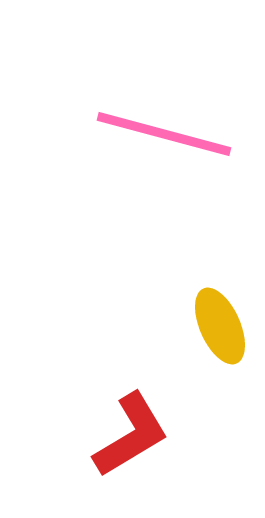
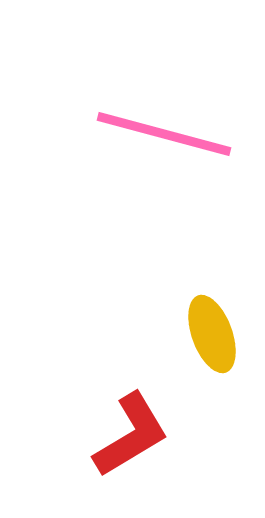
yellow ellipse: moved 8 px left, 8 px down; rotated 4 degrees clockwise
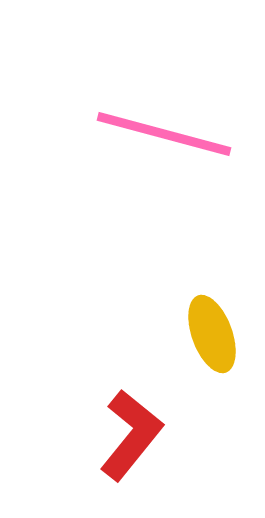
red L-shape: rotated 20 degrees counterclockwise
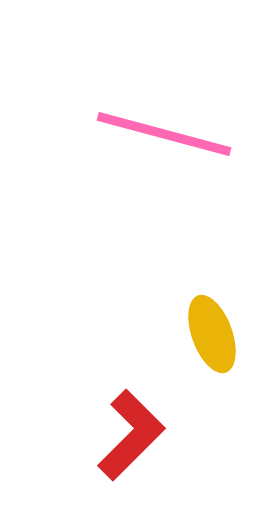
red L-shape: rotated 6 degrees clockwise
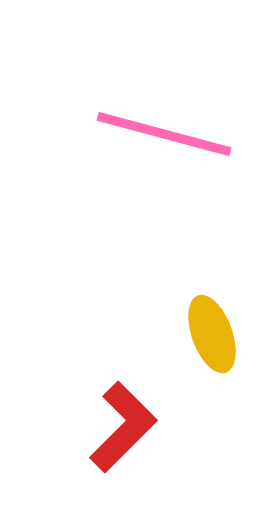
red L-shape: moved 8 px left, 8 px up
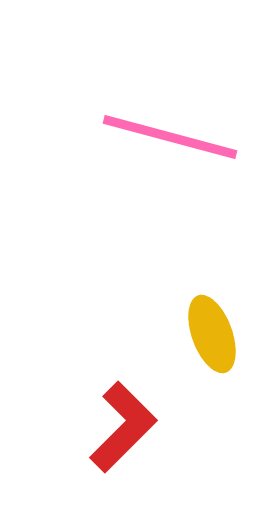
pink line: moved 6 px right, 3 px down
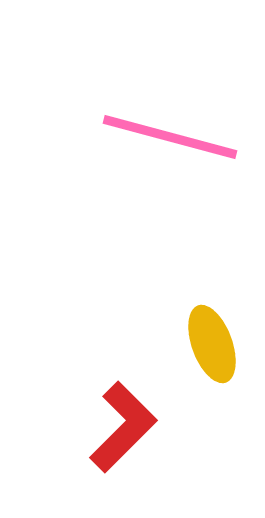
yellow ellipse: moved 10 px down
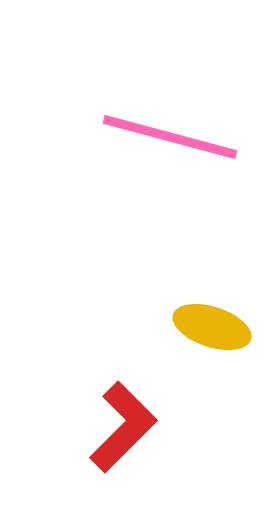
yellow ellipse: moved 17 px up; rotated 52 degrees counterclockwise
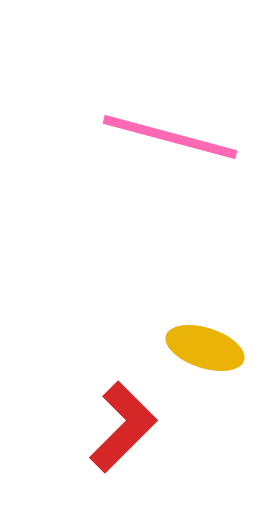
yellow ellipse: moved 7 px left, 21 px down
